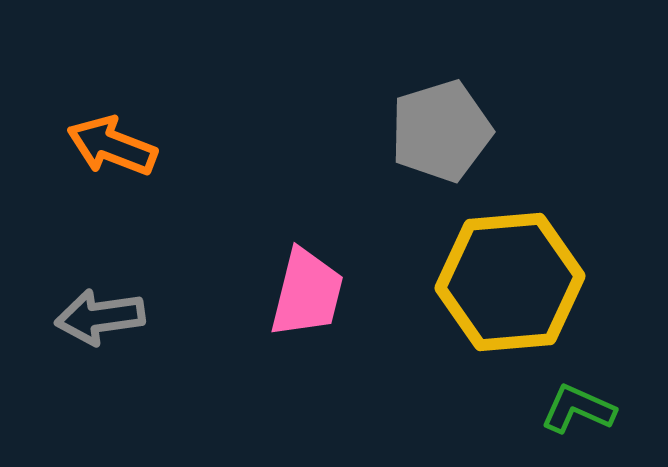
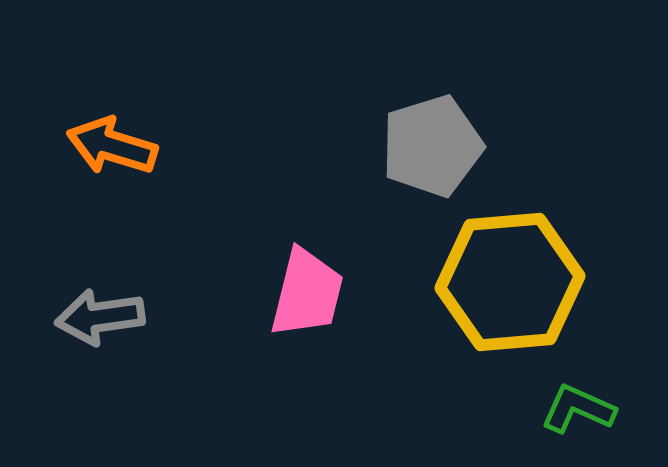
gray pentagon: moved 9 px left, 15 px down
orange arrow: rotated 4 degrees counterclockwise
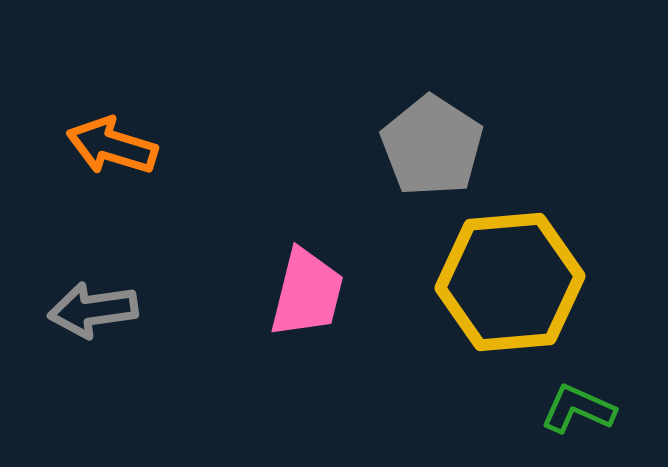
gray pentagon: rotated 22 degrees counterclockwise
gray arrow: moved 7 px left, 7 px up
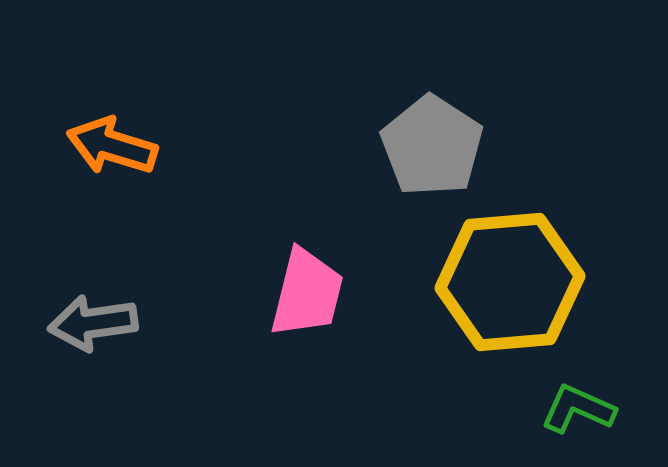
gray arrow: moved 13 px down
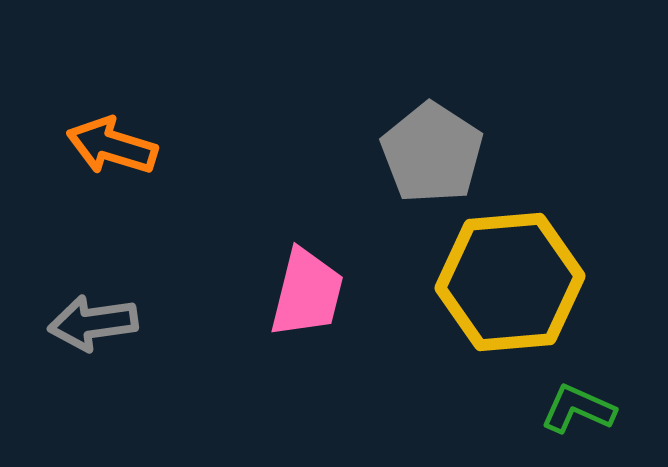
gray pentagon: moved 7 px down
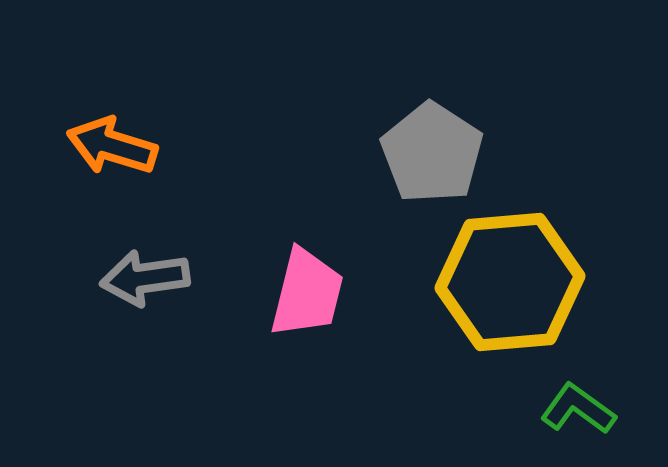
gray arrow: moved 52 px right, 45 px up
green L-shape: rotated 12 degrees clockwise
